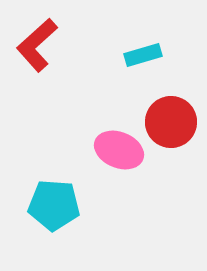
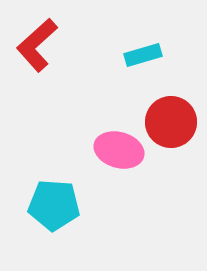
pink ellipse: rotated 6 degrees counterclockwise
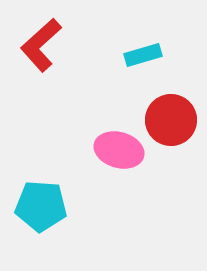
red L-shape: moved 4 px right
red circle: moved 2 px up
cyan pentagon: moved 13 px left, 1 px down
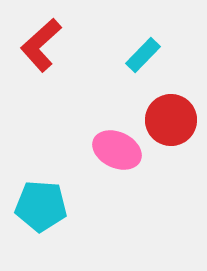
cyan rectangle: rotated 30 degrees counterclockwise
pink ellipse: moved 2 px left; rotated 9 degrees clockwise
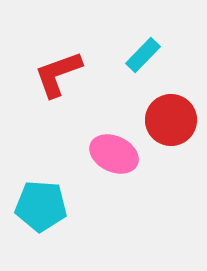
red L-shape: moved 17 px right, 29 px down; rotated 22 degrees clockwise
pink ellipse: moved 3 px left, 4 px down
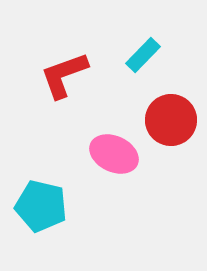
red L-shape: moved 6 px right, 1 px down
cyan pentagon: rotated 9 degrees clockwise
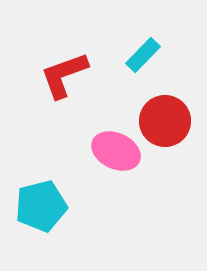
red circle: moved 6 px left, 1 px down
pink ellipse: moved 2 px right, 3 px up
cyan pentagon: rotated 27 degrees counterclockwise
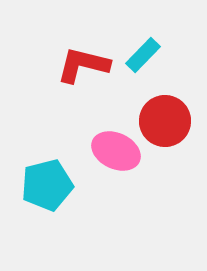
red L-shape: moved 19 px right, 10 px up; rotated 34 degrees clockwise
cyan pentagon: moved 6 px right, 21 px up
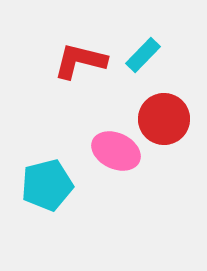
red L-shape: moved 3 px left, 4 px up
red circle: moved 1 px left, 2 px up
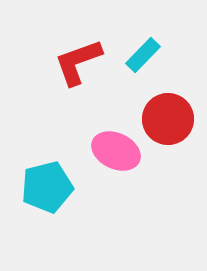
red L-shape: moved 2 px left, 1 px down; rotated 34 degrees counterclockwise
red circle: moved 4 px right
cyan pentagon: moved 2 px down
